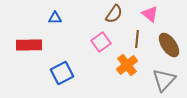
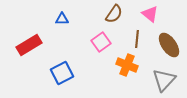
blue triangle: moved 7 px right, 1 px down
red rectangle: rotated 30 degrees counterclockwise
orange cross: rotated 30 degrees counterclockwise
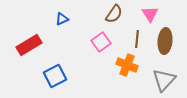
pink triangle: rotated 18 degrees clockwise
blue triangle: rotated 24 degrees counterclockwise
brown ellipse: moved 4 px left, 4 px up; rotated 40 degrees clockwise
blue square: moved 7 px left, 3 px down
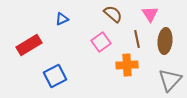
brown semicircle: moved 1 px left; rotated 84 degrees counterclockwise
brown line: rotated 18 degrees counterclockwise
orange cross: rotated 25 degrees counterclockwise
gray triangle: moved 6 px right
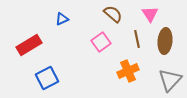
orange cross: moved 1 px right, 6 px down; rotated 20 degrees counterclockwise
blue square: moved 8 px left, 2 px down
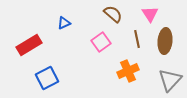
blue triangle: moved 2 px right, 4 px down
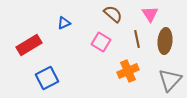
pink square: rotated 24 degrees counterclockwise
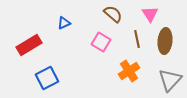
orange cross: moved 1 px right; rotated 10 degrees counterclockwise
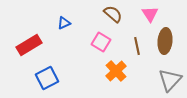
brown line: moved 7 px down
orange cross: moved 13 px left; rotated 10 degrees counterclockwise
